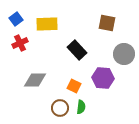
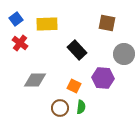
red cross: rotated 28 degrees counterclockwise
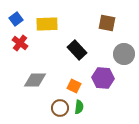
green semicircle: moved 2 px left
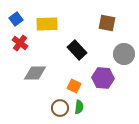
gray diamond: moved 7 px up
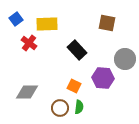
red cross: moved 9 px right
gray circle: moved 1 px right, 5 px down
gray diamond: moved 8 px left, 19 px down
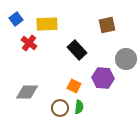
brown square: moved 2 px down; rotated 24 degrees counterclockwise
gray circle: moved 1 px right
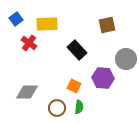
brown circle: moved 3 px left
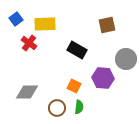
yellow rectangle: moved 2 px left
black rectangle: rotated 18 degrees counterclockwise
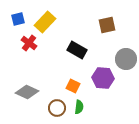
blue square: moved 2 px right; rotated 24 degrees clockwise
yellow rectangle: moved 2 px up; rotated 45 degrees counterclockwise
orange square: moved 1 px left
gray diamond: rotated 25 degrees clockwise
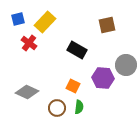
gray circle: moved 6 px down
